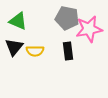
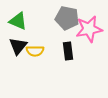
black triangle: moved 4 px right, 1 px up
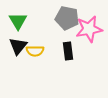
green triangle: rotated 36 degrees clockwise
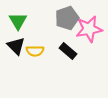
gray pentagon: rotated 30 degrees counterclockwise
black triangle: moved 2 px left; rotated 24 degrees counterclockwise
black rectangle: rotated 42 degrees counterclockwise
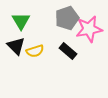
green triangle: moved 3 px right
yellow semicircle: rotated 18 degrees counterclockwise
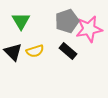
gray pentagon: moved 3 px down
black triangle: moved 3 px left, 6 px down
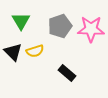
gray pentagon: moved 7 px left, 5 px down
pink star: moved 2 px right; rotated 12 degrees clockwise
black rectangle: moved 1 px left, 22 px down
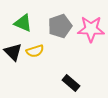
green triangle: moved 2 px right, 2 px down; rotated 36 degrees counterclockwise
black rectangle: moved 4 px right, 10 px down
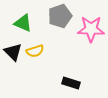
gray pentagon: moved 10 px up
black rectangle: rotated 24 degrees counterclockwise
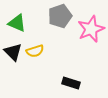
green triangle: moved 6 px left
pink star: rotated 24 degrees counterclockwise
